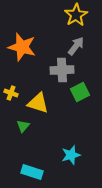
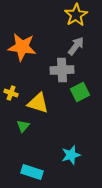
orange star: rotated 8 degrees counterclockwise
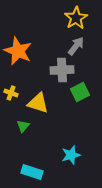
yellow star: moved 3 px down
orange star: moved 4 px left, 4 px down; rotated 16 degrees clockwise
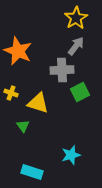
green triangle: rotated 16 degrees counterclockwise
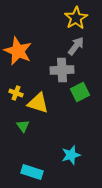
yellow cross: moved 5 px right
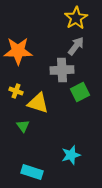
orange star: rotated 24 degrees counterclockwise
yellow cross: moved 2 px up
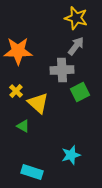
yellow star: rotated 25 degrees counterclockwise
yellow cross: rotated 24 degrees clockwise
yellow triangle: rotated 25 degrees clockwise
green triangle: rotated 24 degrees counterclockwise
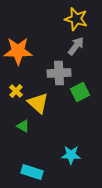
yellow star: moved 1 px down
gray cross: moved 3 px left, 3 px down
cyan star: rotated 18 degrees clockwise
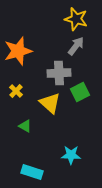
orange star: rotated 16 degrees counterclockwise
yellow triangle: moved 12 px right
green triangle: moved 2 px right
